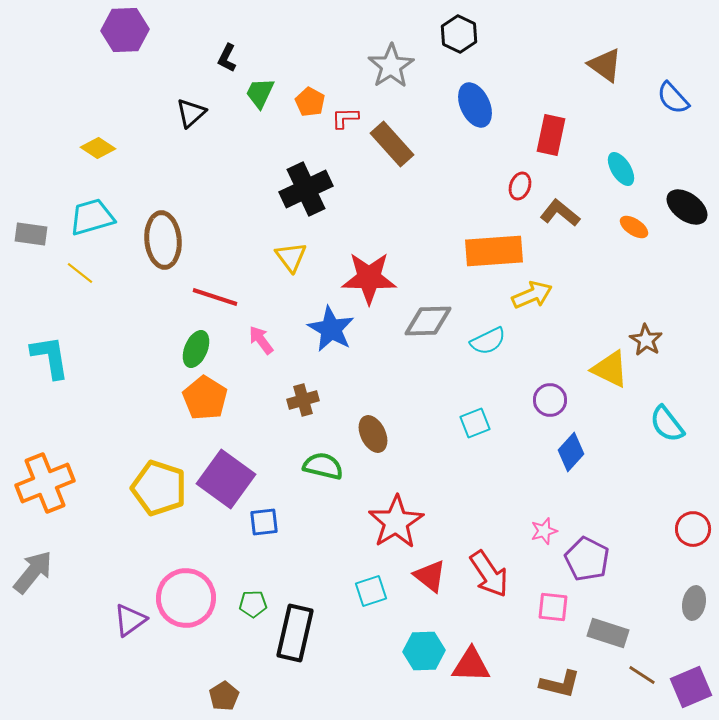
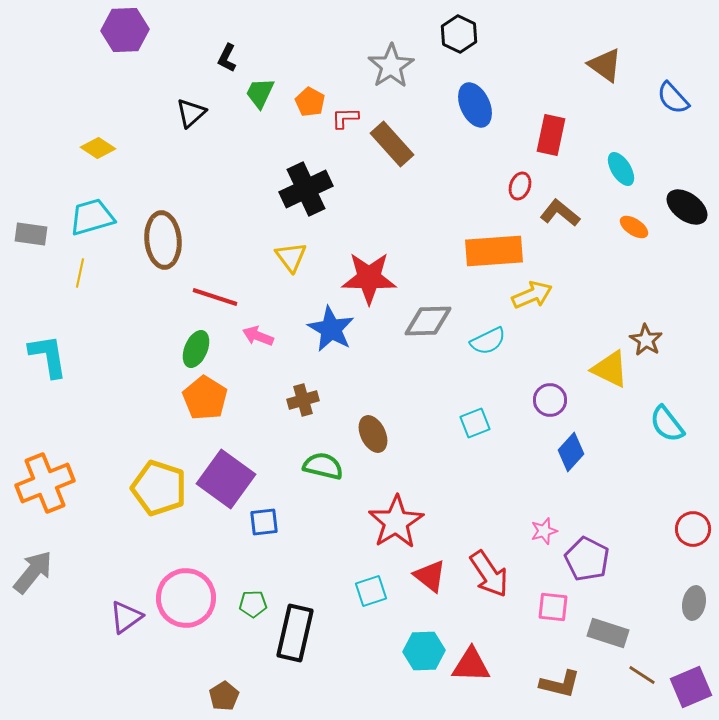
yellow line at (80, 273): rotated 64 degrees clockwise
pink arrow at (261, 340): moved 3 px left, 4 px up; rotated 32 degrees counterclockwise
cyan L-shape at (50, 357): moved 2 px left, 1 px up
purple triangle at (130, 620): moved 4 px left, 3 px up
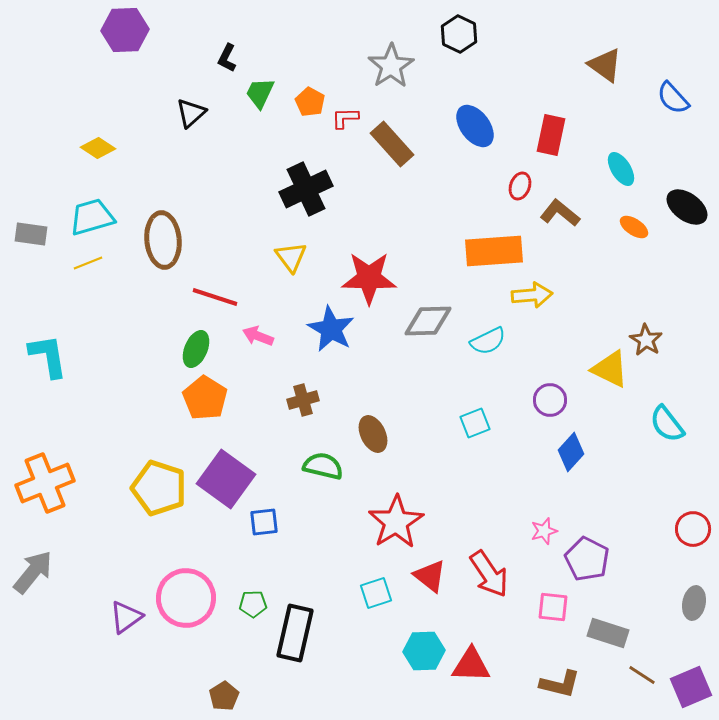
blue ellipse at (475, 105): moved 21 px down; rotated 12 degrees counterclockwise
yellow line at (80, 273): moved 8 px right, 10 px up; rotated 56 degrees clockwise
yellow arrow at (532, 295): rotated 18 degrees clockwise
cyan square at (371, 591): moved 5 px right, 2 px down
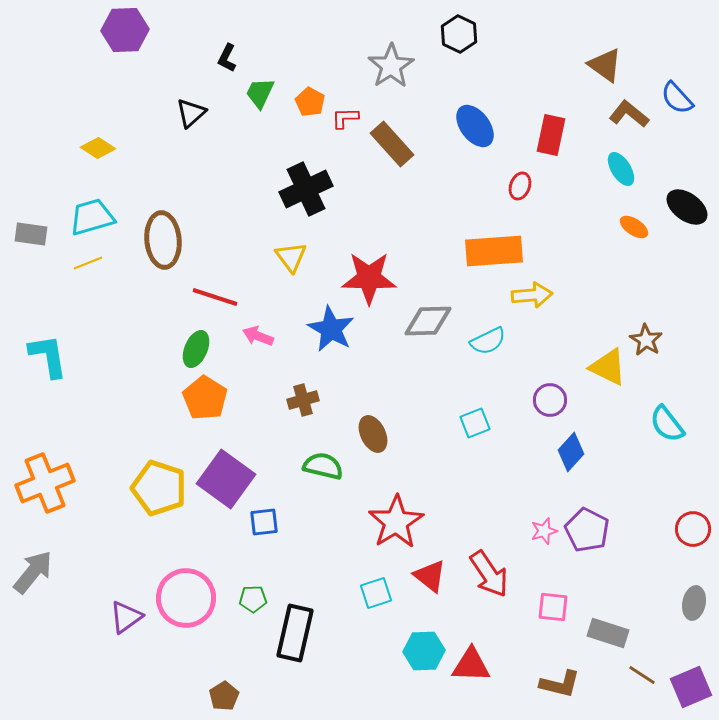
blue semicircle at (673, 98): moved 4 px right
brown L-shape at (560, 213): moved 69 px right, 99 px up
yellow triangle at (610, 369): moved 2 px left, 2 px up
purple pentagon at (587, 559): moved 29 px up
green pentagon at (253, 604): moved 5 px up
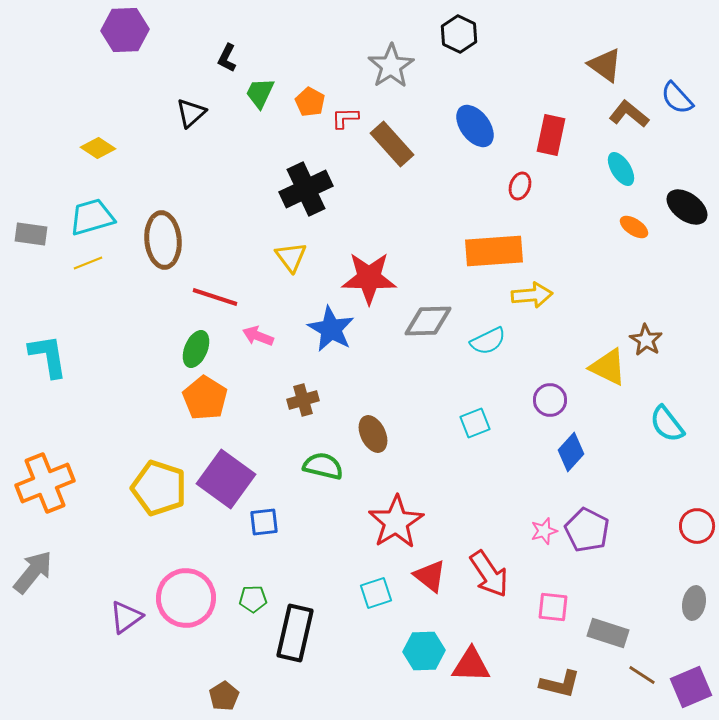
red circle at (693, 529): moved 4 px right, 3 px up
